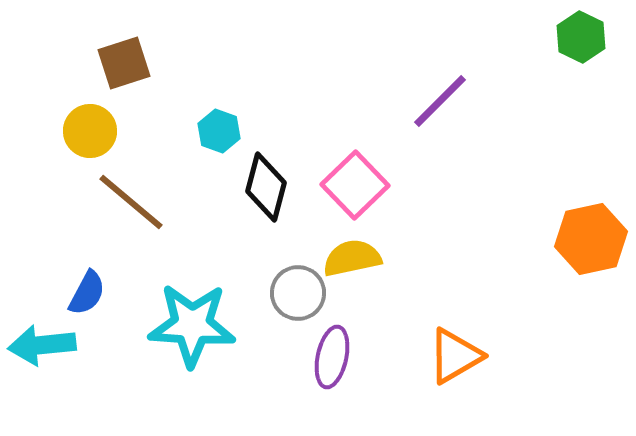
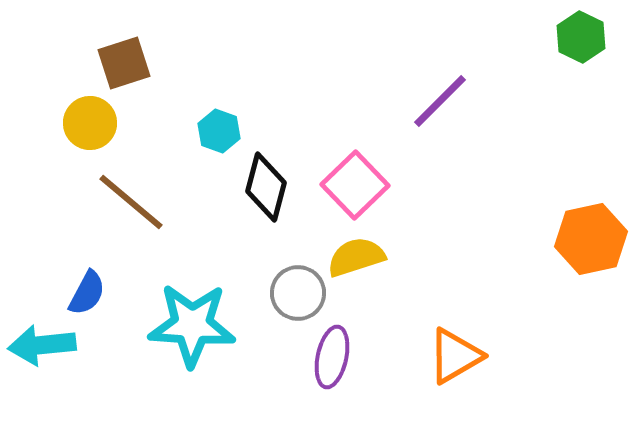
yellow circle: moved 8 px up
yellow semicircle: moved 4 px right, 1 px up; rotated 6 degrees counterclockwise
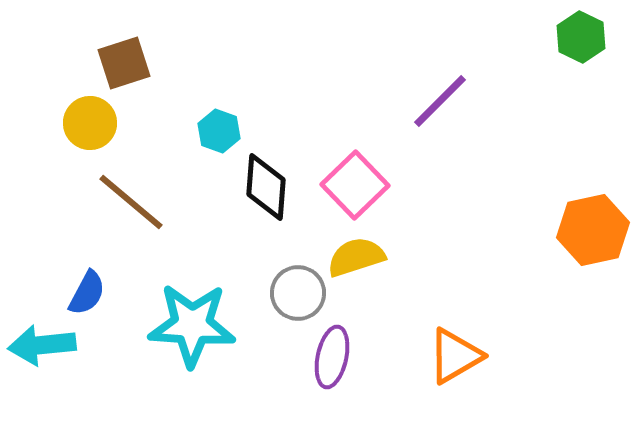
black diamond: rotated 10 degrees counterclockwise
orange hexagon: moved 2 px right, 9 px up
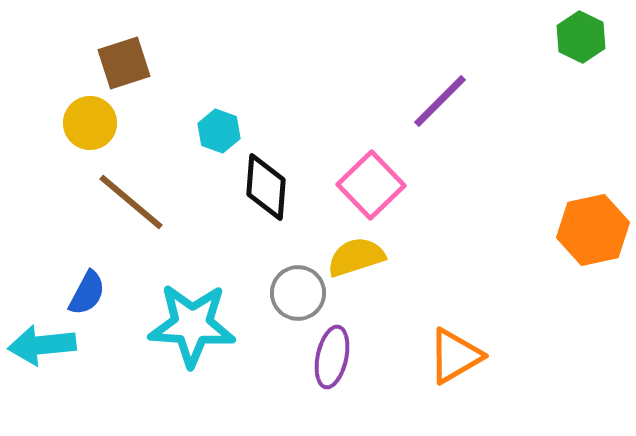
pink square: moved 16 px right
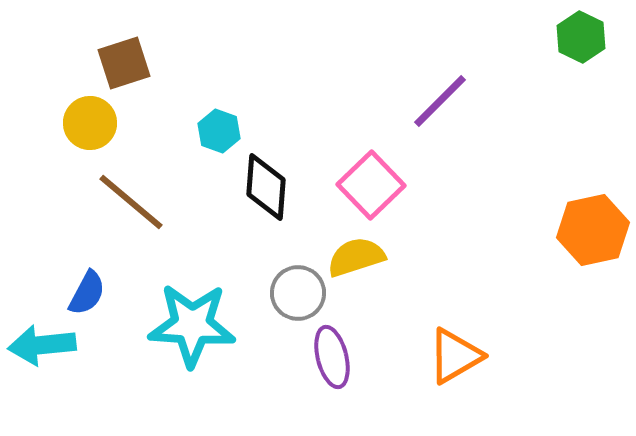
purple ellipse: rotated 26 degrees counterclockwise
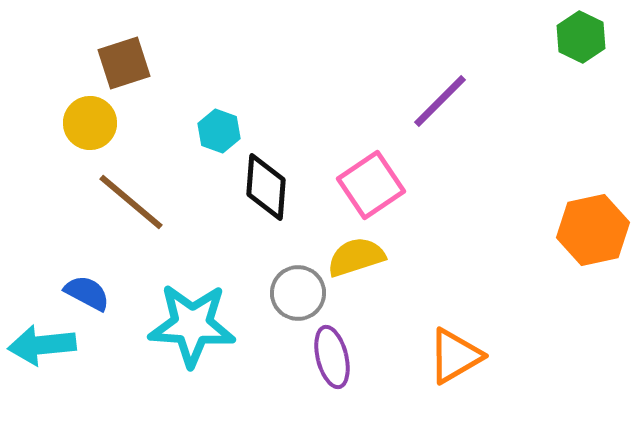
pink square: rotated 10 degrees clockwise
blue semicircle: rotated 90 degrees counterclockwise
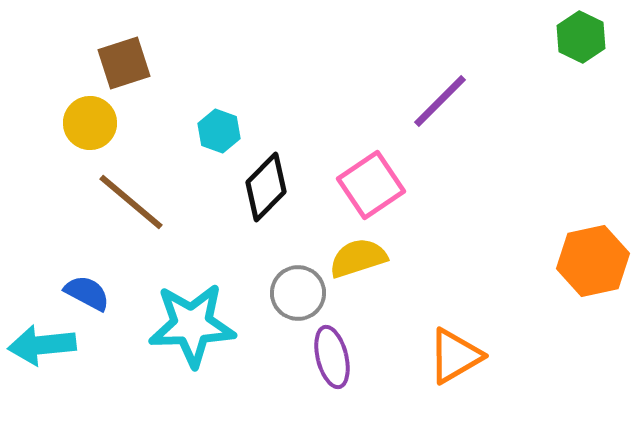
black diamond: rotated 40 degrees clockwise
orange hexagon: moved 31 px down
yellow semicircle: moved 2 px right, 1 px down
cyan star: rotated 6 degrees counterclockwise
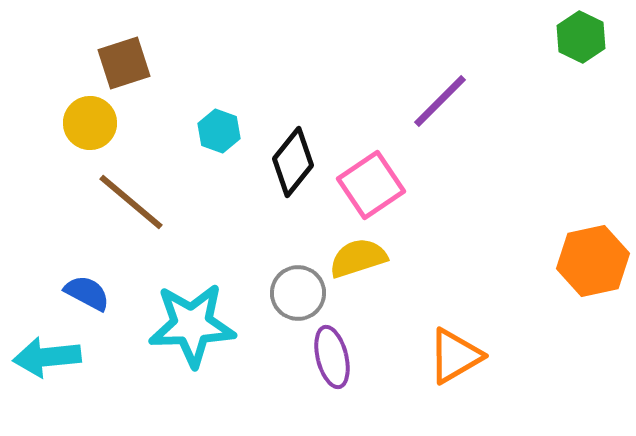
black diamond: moved 27 px right, 25 px up; rotated 6 degrees counterclockwise
cyan arrow: moved 5 px right, 12 px down
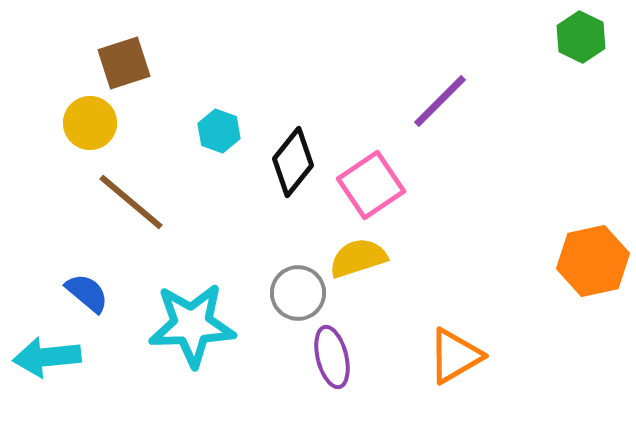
blue semicircle: rotated 12 degrees clockwise
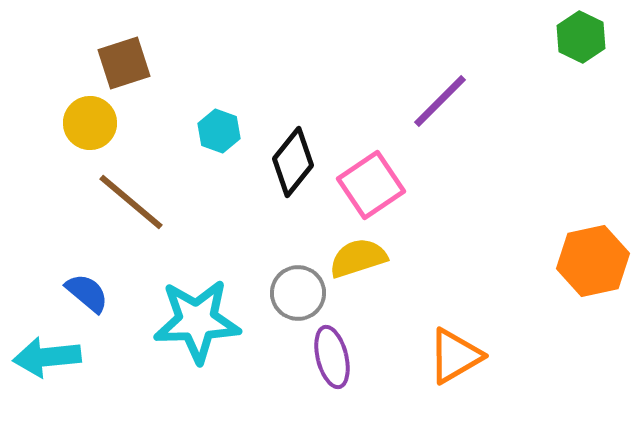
cyan star: moved 5 px right, 4 px up
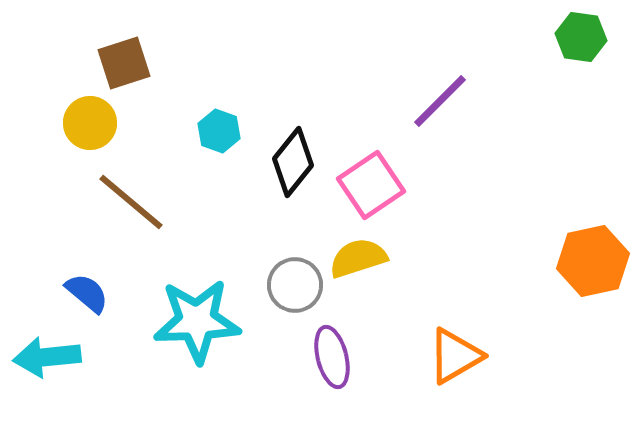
green hexagon: rotated 18 degrees counterclockwise
gray circle: moved 3 px left, 8 px up
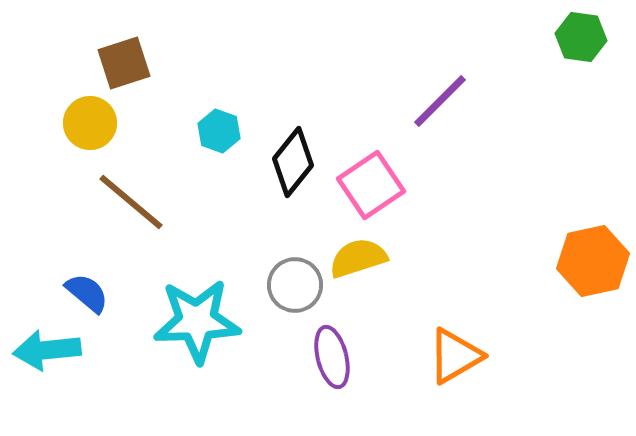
cyan arrow: moved 7 px up
